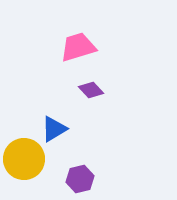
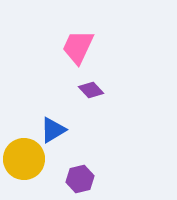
pink trapezoid: rotated 48 degrees counterclockwise
blue triangle: moved 1 px left, 1 px down
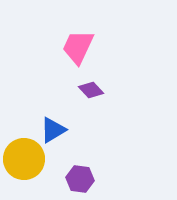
purple hexagon: rotated 20 degrees clockwise
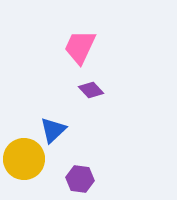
pink trapezoid: moved 2 px right
blue triangle: rotated 12 degrees counterclockwise
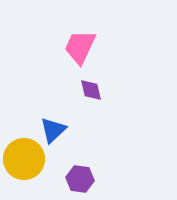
purple diamond: rotated 30 degrees clockwise
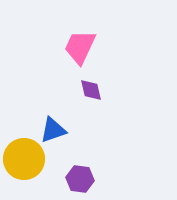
blue triangle: rotated 24 degrees clockwise
